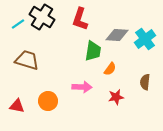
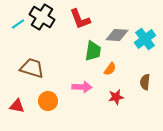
red L-shape: rotated 40 degrees counterclockwise
brown trapezoid: moved 5 px right, 8 px down
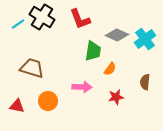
gray diamond: rotated 20 degrees clockwise
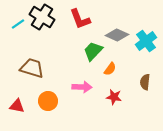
cyan cross: moved 1 px right, 2 px down
green trapezoid: rotated 145 degrees counterclockwise
red star: moved 2 px left; rotated 21 degrees clockwise
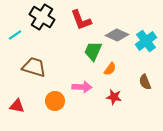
red L-shape: moved 1 px right, 1 px down
cyan line: moved 3 px left, 11 px down
green trapezoid: rotated 20 degrees counterclockwise
brown trapezoid: moved 2 px right, 1 px up
brown semicircle: rotated 28 degrees counterclockwise
orange circle: moved 7 px right
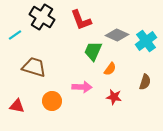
brown semicircle: rotated 140 degrees counterclockwise
orange circle: moved 3 px left
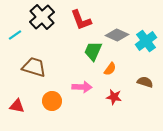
black cross: rotated 15 degrees clockwise
brown semicircle: rotated 91 degrees counterclockwise
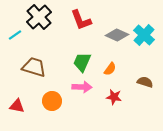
black cross: moved 3 px left
cyan cross: moved 2 px left, 6 px up; rotated 10 degrees counterclockwise
green trapezoid: moved 11 px left, 11 px down
